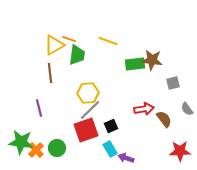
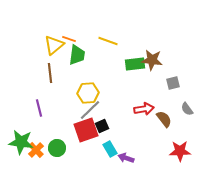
yellow triangle: rotated 10 degrees counterclockwise
black square: moved 9 px left
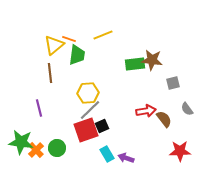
yellow line: moved 5 px left, 6 px up; rotated 42 degrees counterclockwise
red arrow: moved 2 px right, 2 px down
cyan rectangle: moved 3 px left, 5 px down
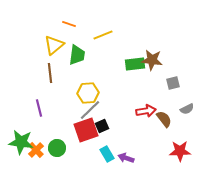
orange line: moved 15 px up
gray semicircle: rotated 80 degrees counterclockwise
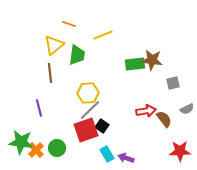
black square: rotated 32 degrees counterclockwise
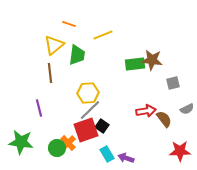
orange cross: moved 32 px right, 7 px up
